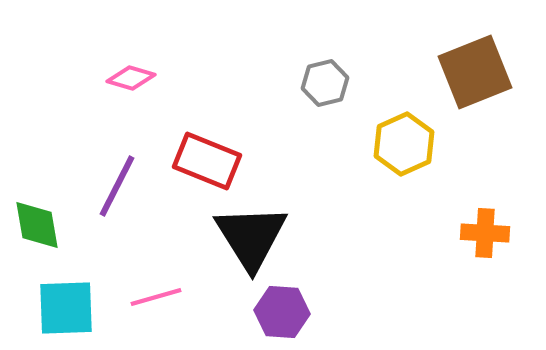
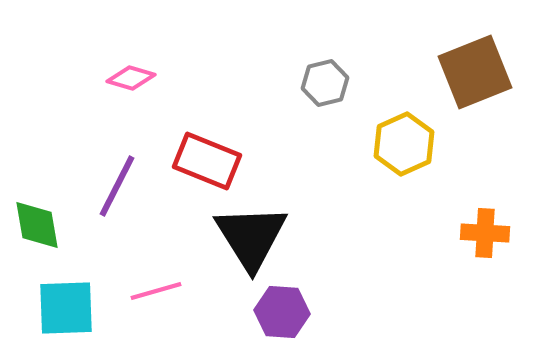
pink line: moved 6 px up
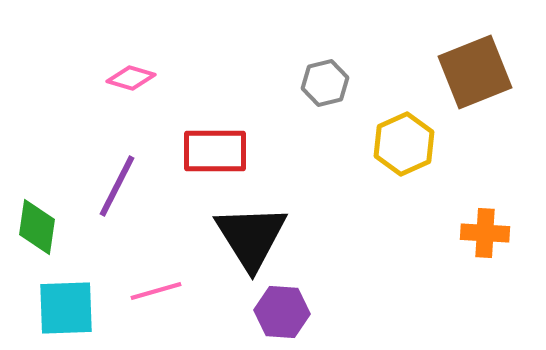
red rectangle: moved 8 px right, 10 px up; rotated 22 degrees counterclockwise
green diamond: moved 2 px down; rotated 18 degrees clockwise
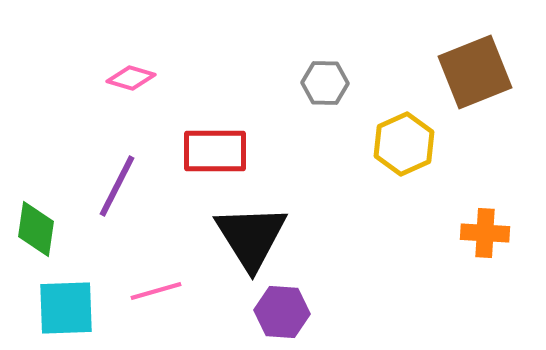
gray hexagon: rotated 15 degrees clockwise
green diamond: moved 1 px left, 2 px down
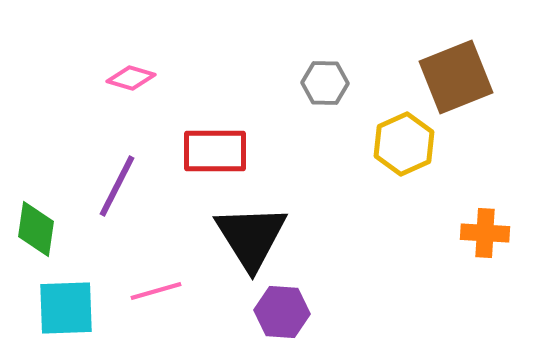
brown square: moved 19 px left, 5 px down
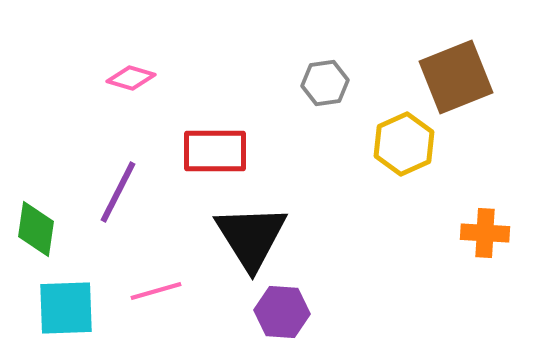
gray hexagon: rotated 9 degrees counterclockwise
purple line: moved 1 px right, 6 px down
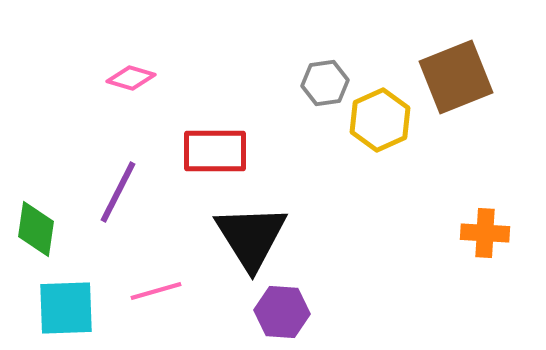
yellow hexagon: moved 24 px left, 24 px up
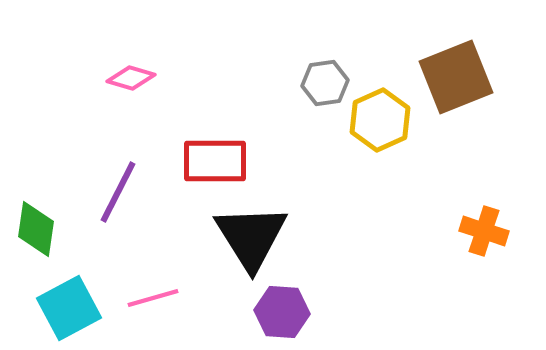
red rectangle: moved 10 px down
orange cross: moved 1 px left, 2 px up; rotated 15 degrees clockwise
pink line: moved 3 px left, 7 px down
cyan square: moved 3 px right; rotated 26 degrees counterclockwise
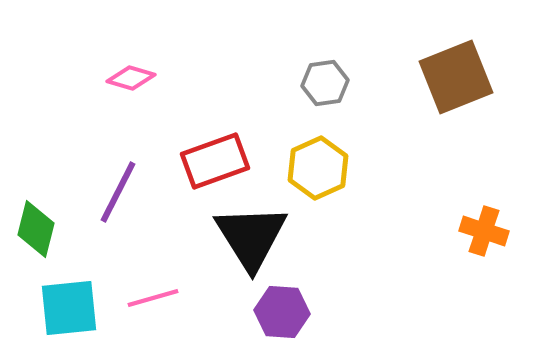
yellow hexagon: moved 62 px left, 48 px down
red rectangle: rotated 20 degrees counterclockwise
green diamond: rotated 6 degrees clockwise
cyan square: rotated 22 degrees clockwise
